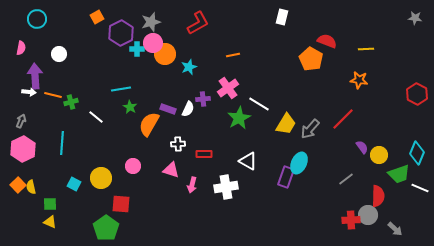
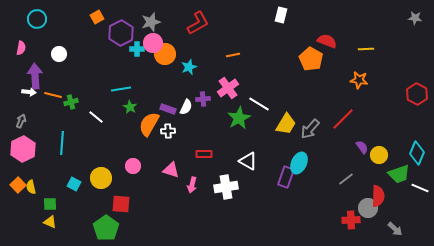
white rectangle at (282, 17): moved 1 px left, 2 px up
white semicircle at (188, 109): moved 2 px left, 2 px up
white cross at (178, 144): moved 10 px left, 13 px up
gray circle at (368, 215): moved 7 px up
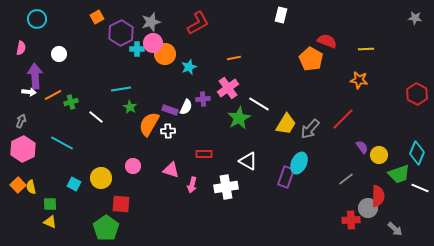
orange line at (233, 55): moved 1 px right, 3 px down
orange line at (53, 95): rotated 42 degrees counterclockwise
purple rectangle at (168, 109): moved 2 px right, 1 px down
cyan line at (62, 143): rotated 65 degrees counterclockwise
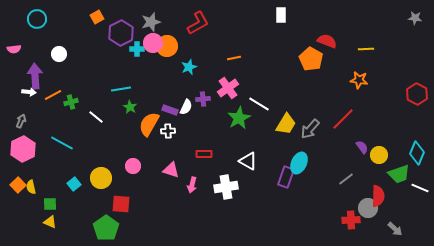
white rectangle at (281, 15): rotated 14 degrees counterclockwise
pink semicircle at (21, 48): moved 7 px left, 1 px down; rotated 72 degrees clockwise
orange circle at (165, 54): moved 2 px right, 8 px up
cyan square at (74, 184): rotated 24 degrees clockwise
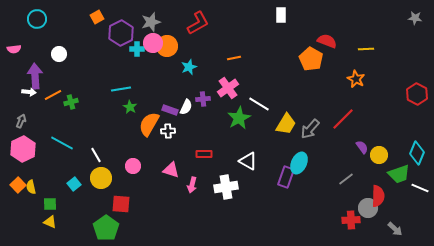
orange star at (359, 80): moved 3 px left, 1 px up; rotated 18 degrees clockwise
white line at (96, 117): moved 38 px down; rotated 21 degrees clockwise
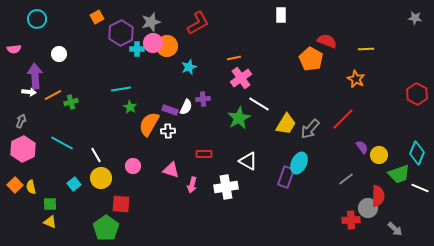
pink cross at (228, 88): moved 13 px right, 10 px up
orange square at (18, 185): moved 3 px left
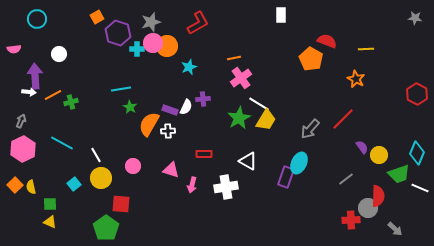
purple hexagon at (121, 33): moved 3 px left; rotated 15 degrees counterclockwise
yellow trapezoid at (286, 124): moved 20 px left, 4 px up
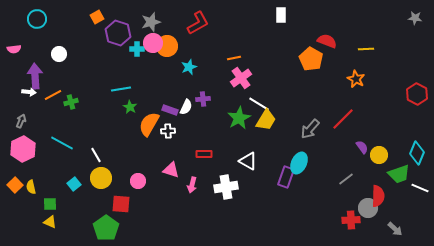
pink circle at (133, 166): moved 5 px right, 15 px down
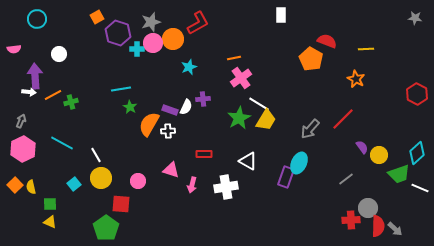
orange circle at (167, 46): moved 6 px right, 7 px up
cyan diamond at (417, 153): rotated 25 degrees clockwise
red semicircle at (378, 196): moved 30 px down
